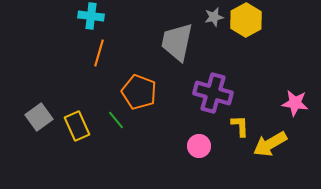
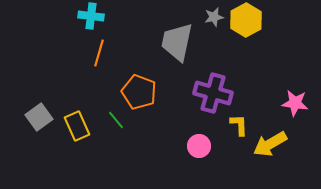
yellow L-shape: moved 1 px left, 1 px up
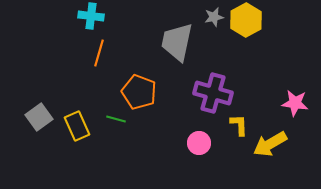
green line: moved 1 px up; rotated 36 degrees counterclockwise
pink circle: moved 3 px up
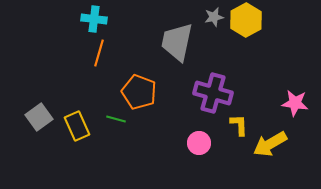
cyan cross: moved 3 px right, 3 px down
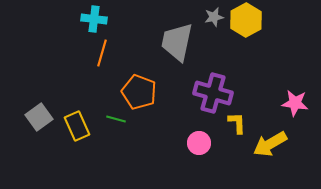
orange line: moved 3 px right
yellow L-shape: moved 2 px left, 2 px up
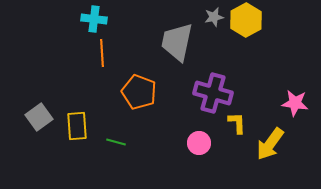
orange line: rotated 20 degrees counterclockwise
green line: moved 23 px down
yellow rectangle: rotated 20 degrees clockwise
yellow arrow: rotated 24 degrees counterclockwise
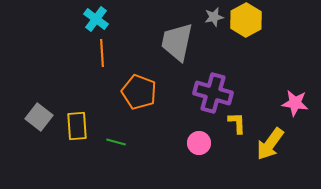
cyan cross: moved 2 px right; rotated 30 degrees clockwise
gray square: rotated 16 degrees counterclockwise
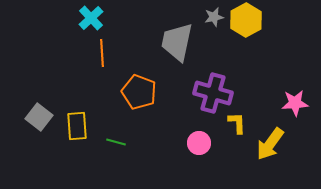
cyan cross: moved 5 px left, 1 px up; rotated 10 degrees clockwise
pink star: rotated 12 degrees counterclockwise
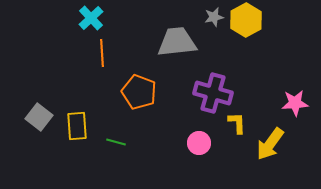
gray trapezoid: rotated 72 degrees clockwise
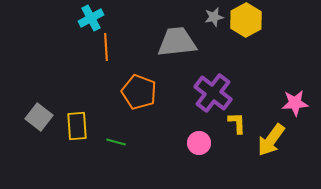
cyan cross: rotated 15 degrees clockwise
orange line: moved 4 px right, 6 px up
purple cross: rotated 21 degrees clockwise
yellow arrow: moved 1 px right, 4 px up
